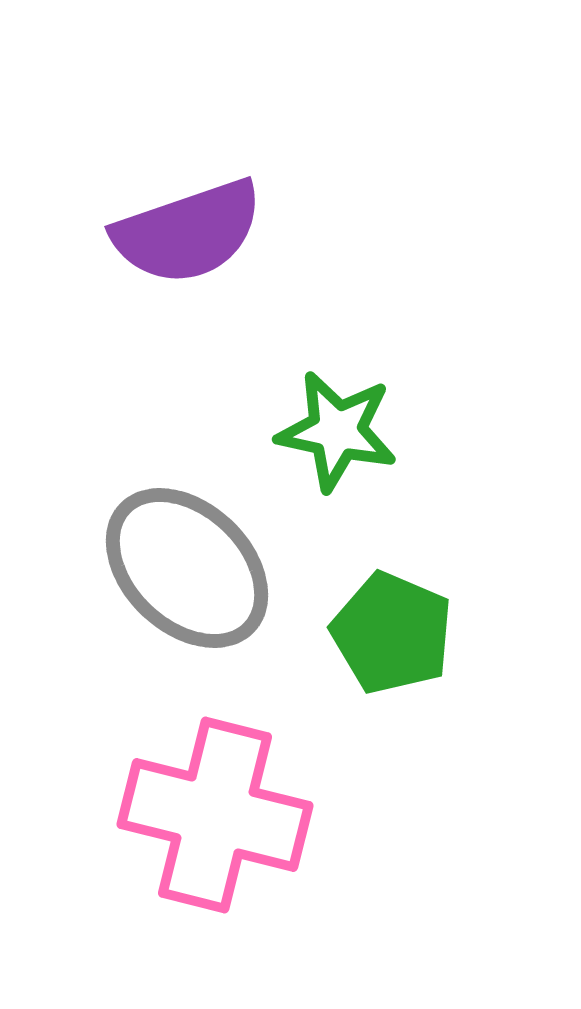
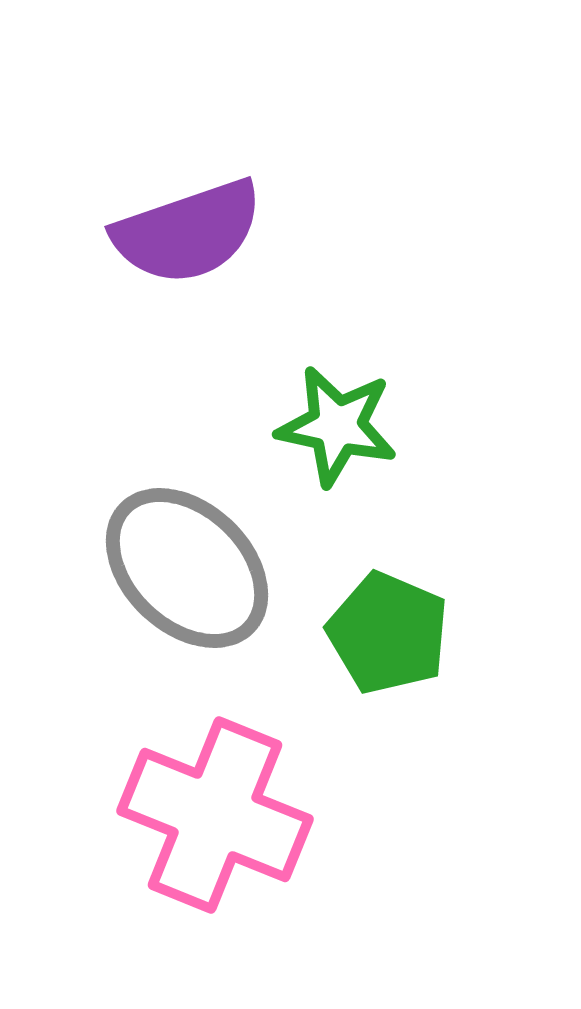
green star: moved 5 px up
green pentagon: moved 4 px left
pink cross: rotated 8 degrees clockwise
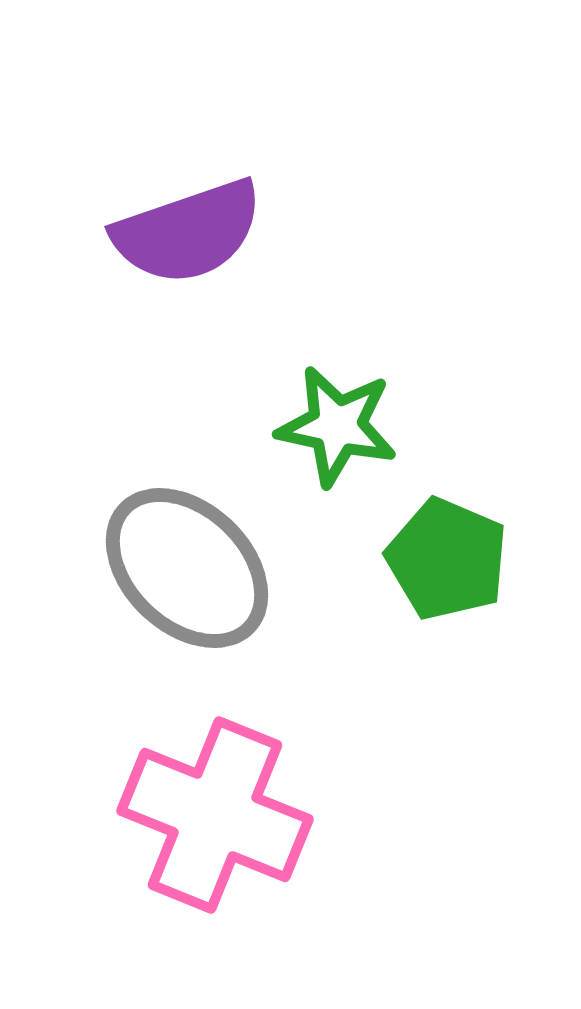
green pentagon: moved 59 px right, 74 px up
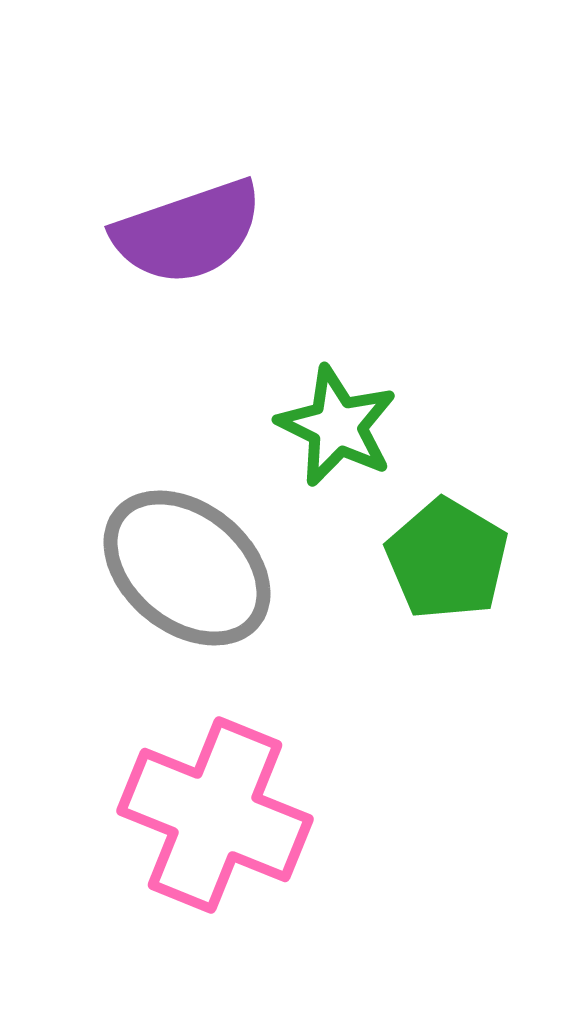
green star: rotated 14 degrees clockwise
green pentagon: rotated 8 degrees clockwise
gray ellipse: rotated 5 degrees counterclockwise
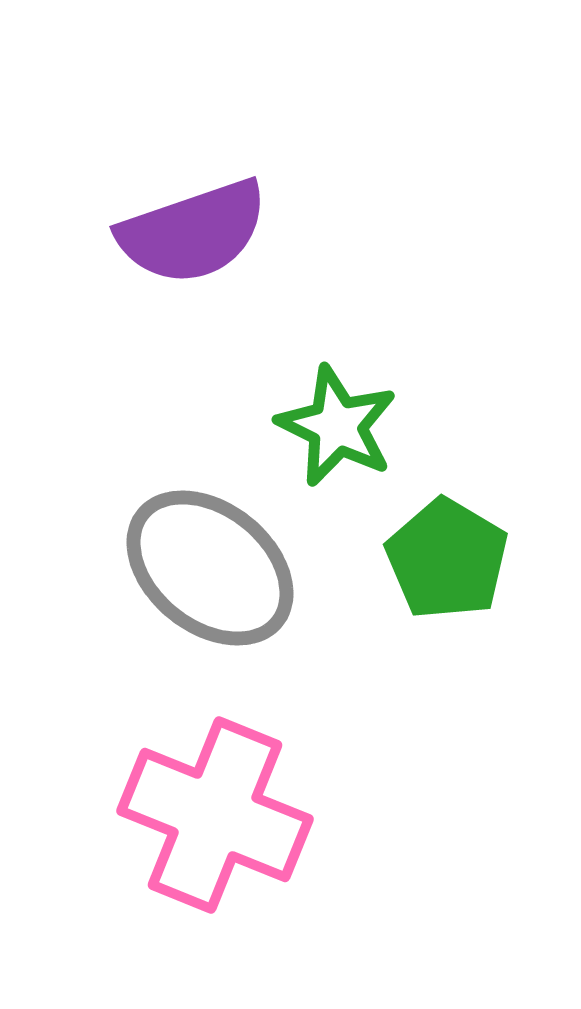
purple semicircle: moved 5 px right
gray ellipse: moved 23 px right
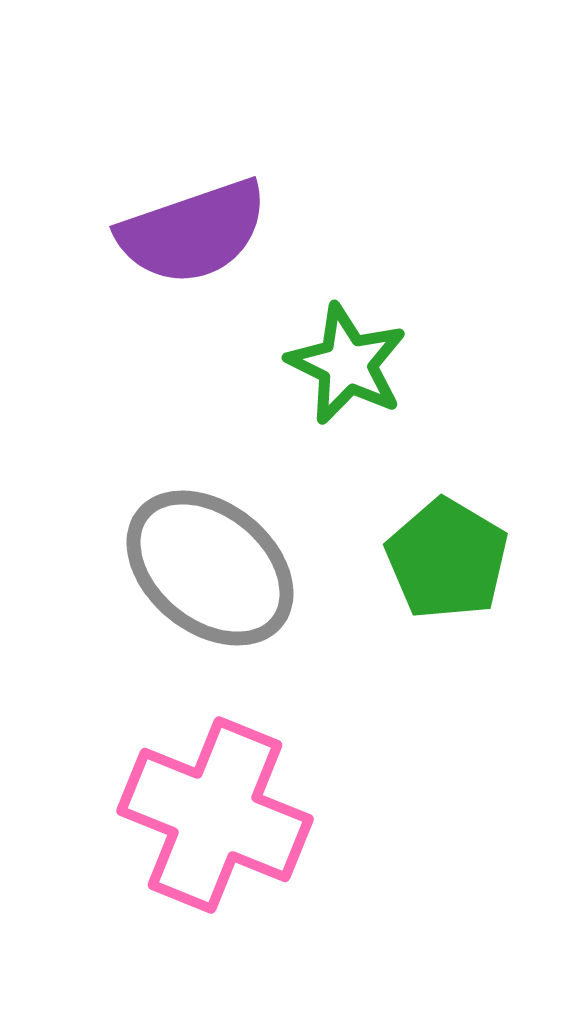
green star: moved 10 px right, 62 px up
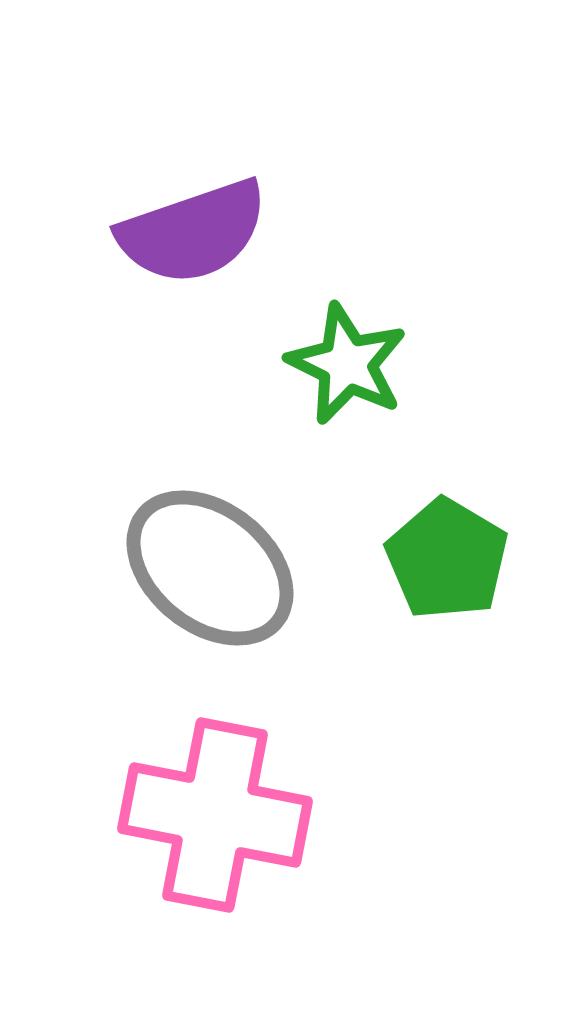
pink cross: rotated 11 degrees counterclockwise
